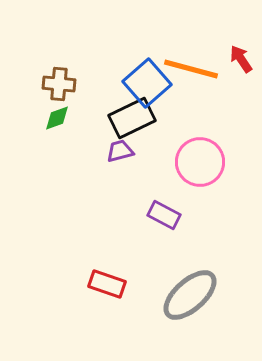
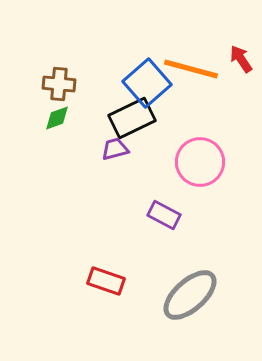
purple trapezoid: moved 5 px left, 2 px up
red rectangle: moved 1 px left, 3 px up
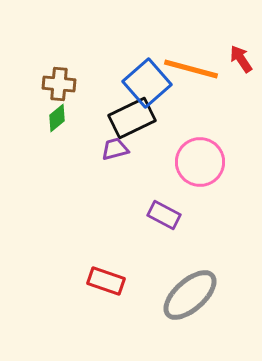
green diamond: rotated 20 degrees counterclockwise
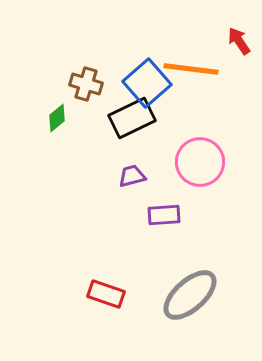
red arrow: moved 2 px left, 18 px up
orange line: rotated 8 degrees counterclockwise
brown cross: moved 27 px right; rotated 12 degrees clockwise
purple trapezoid: moved 17 px right, 27 px down
purple rectangle: rotated 32 degrees counterclockwise
red rectangle: moved 13 px down
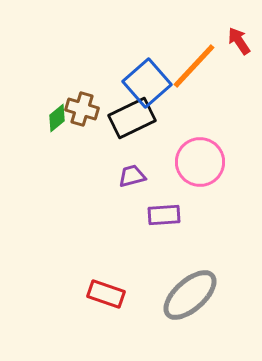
orange line: moved 3 px right, 3 px up; rotated 54 degrees counterclockwise
brown cross: moved 4 px left, 25 px down
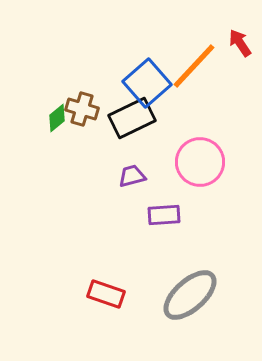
red arrow: moved 1 px right, 2 px down
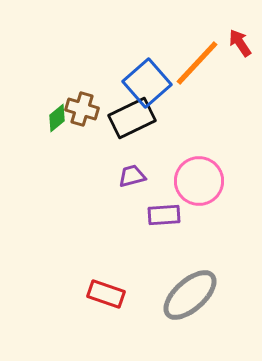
orange line: moved 3 px right, 3 px up
pink circle: moved 1 px left, 19 px down
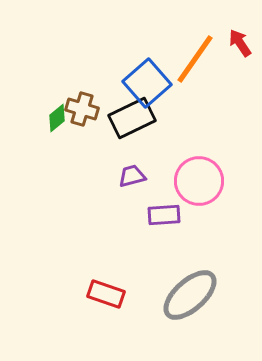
orange line: moved 2 px left, 4 px up; rotated 8 degrees counterclockwise
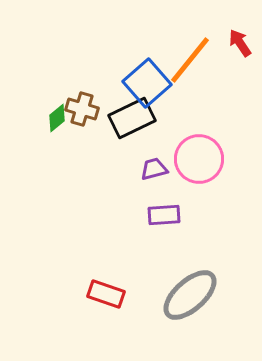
orange line: moved 5 px left, 1 px down; rotated 4 degrees clockwise
purple trapezoid: moved 22 px right, 7 px up
pink circle: moved 22 px up
